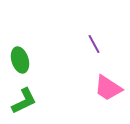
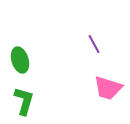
pink trapezoid: rotated 16 degrees counterclockwise
green L-shape: rotated 48 degrees counterclockwise
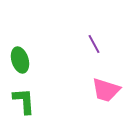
pink trapezoid: moved 2 px left, 2 px down
green L-shape: rotated 20 degrees counterclockwise
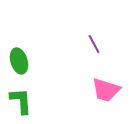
green ellipse: moved 1 px left, 1 px down
green L-shape: moved 3 px left
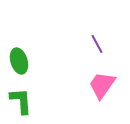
purple line: moved 3 px right
pink trapezoid: moved 4 px left, 5 px up; rotated 108 degrees clockwise
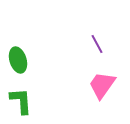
green ellipse: moved 1 px left, 1 px up
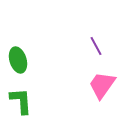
purple line: moved 1 px left, 2 px down
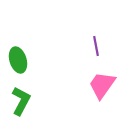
purple line: rotated 18 degrees clockwise
green L-shape: rotated 32 degrees clockwise
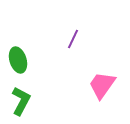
purple line: moved 23 px left, 7 px up; rotated 36 degrees clockwise
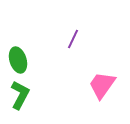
green L-shape: moved 1 px left, 6 px up
